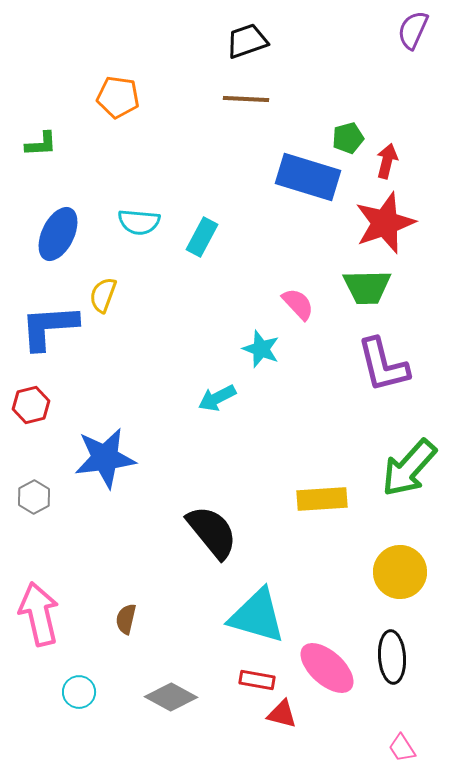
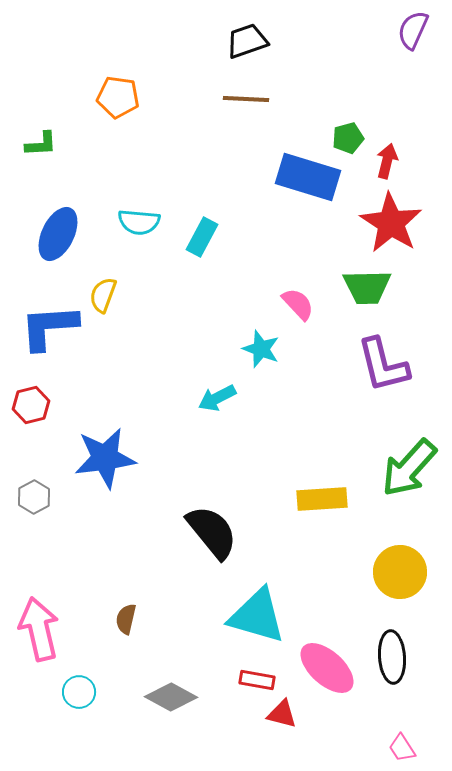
red star: moved 6 px right; rotated 20 degrees counterclockwise
pink arrow: moved 15 px down
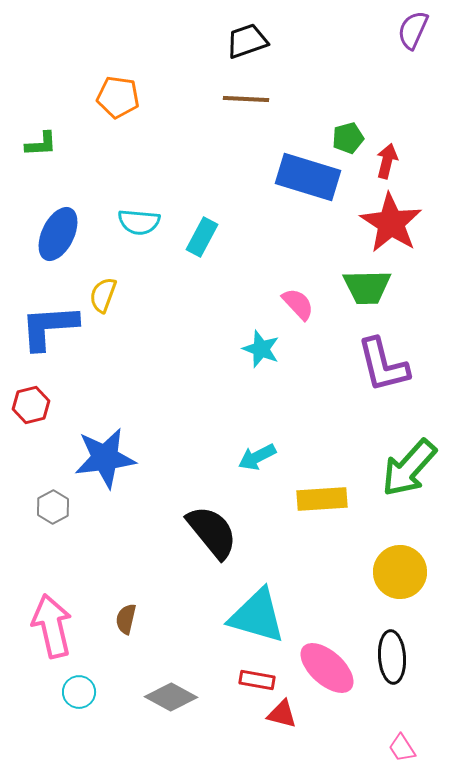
cyan arrow: moved 40 px right, 59 px down
gray hexagon: moved 19 px right, 10 px down
pink arrow: moved 13 px right, 3 px up
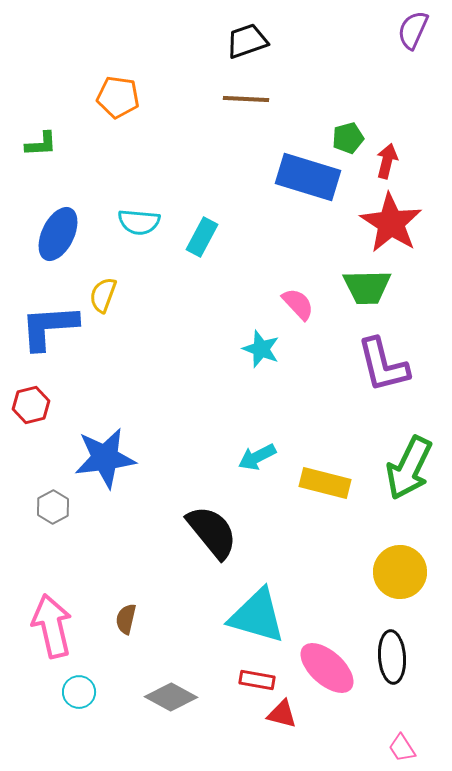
green arrow: rotated 16 degrees counterclockwise
yellow rectangle: moved 3 px right, 16 px up; rotated 18 degrees clockwise
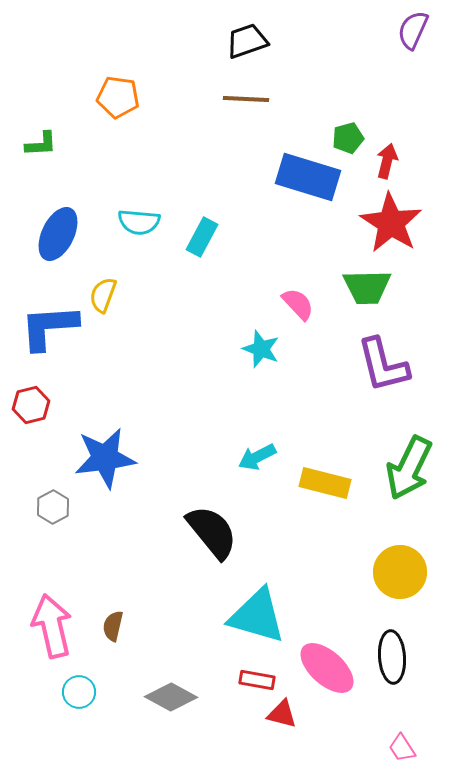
brown semicircle: moved 13 px left, 7 px down
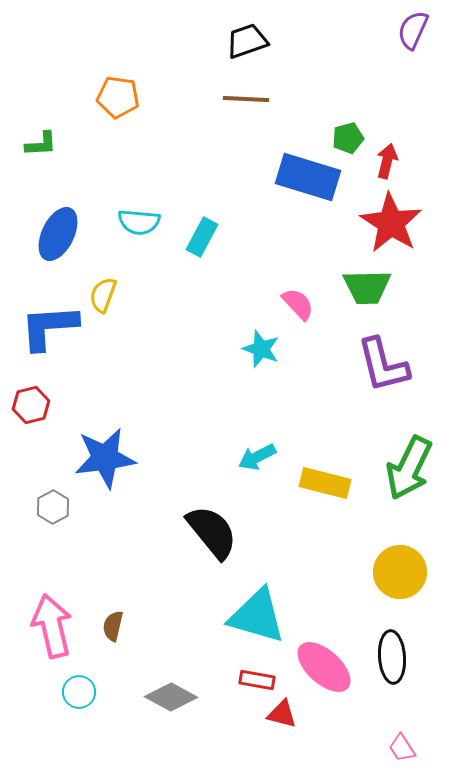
pink ellipse: moved 3 px left, 1 px up
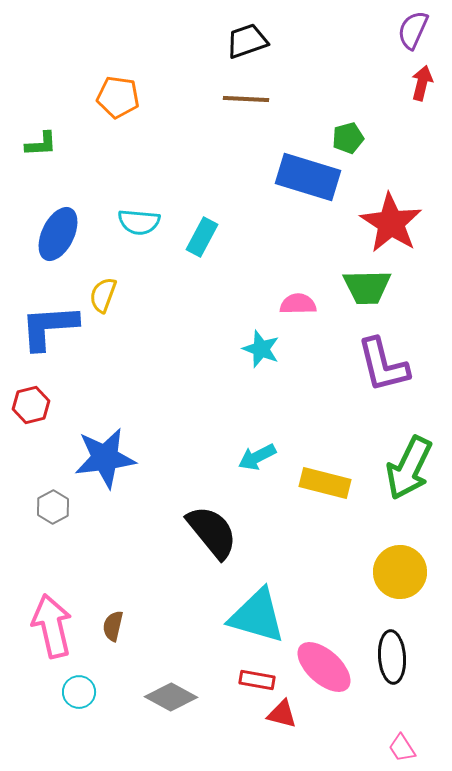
red arrow: moved 35 px right, 78 px up
pink semicircle: rotated 48 degrees counterclockwise
